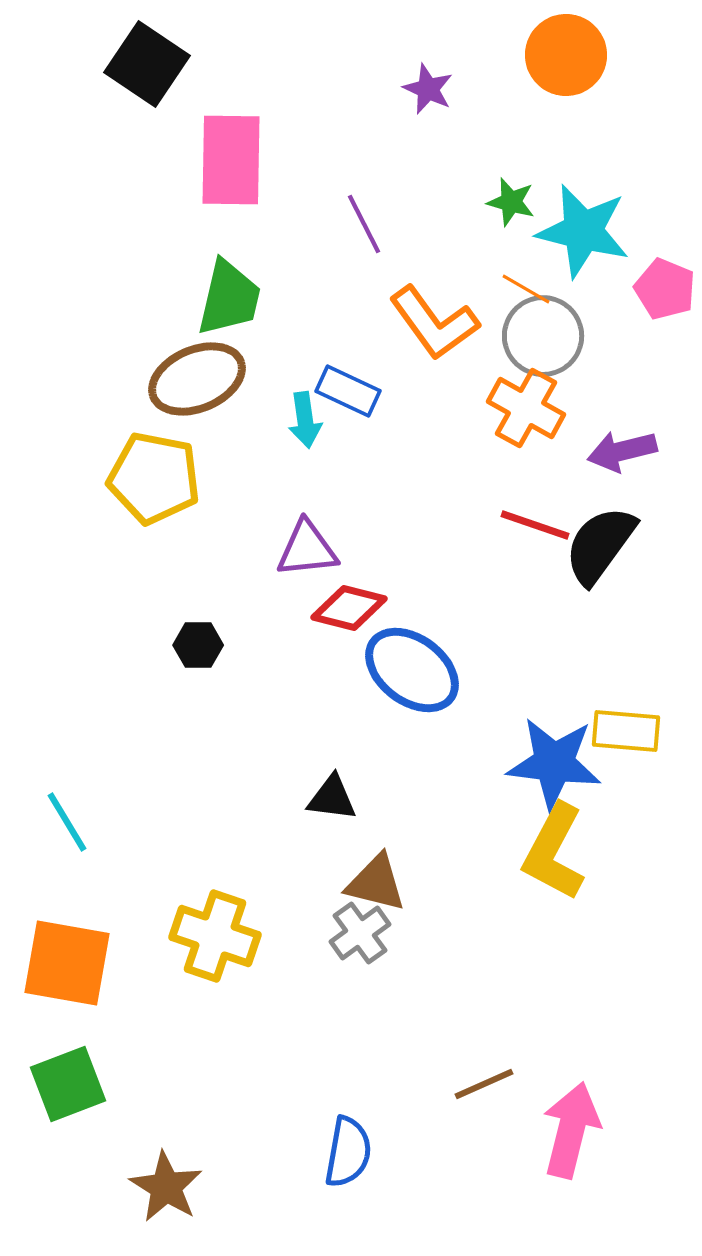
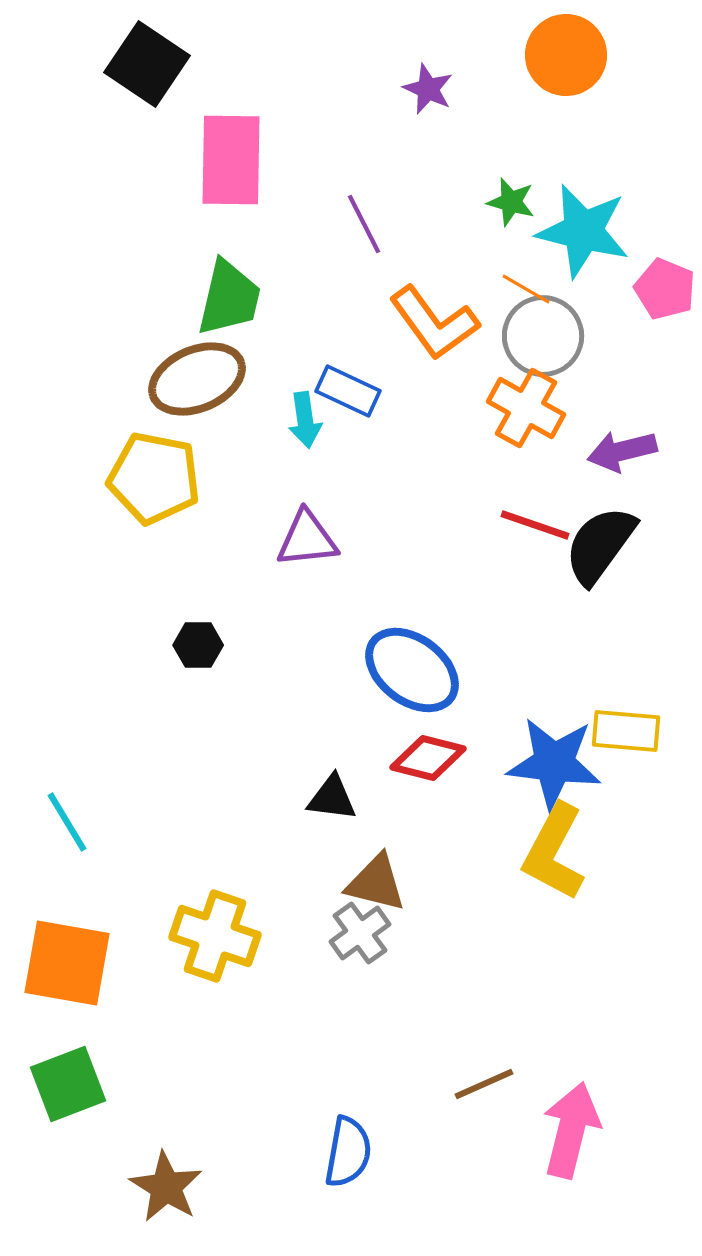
purple triangle: moved 10 px up
red diamond: moved 79 px right, 150 px down
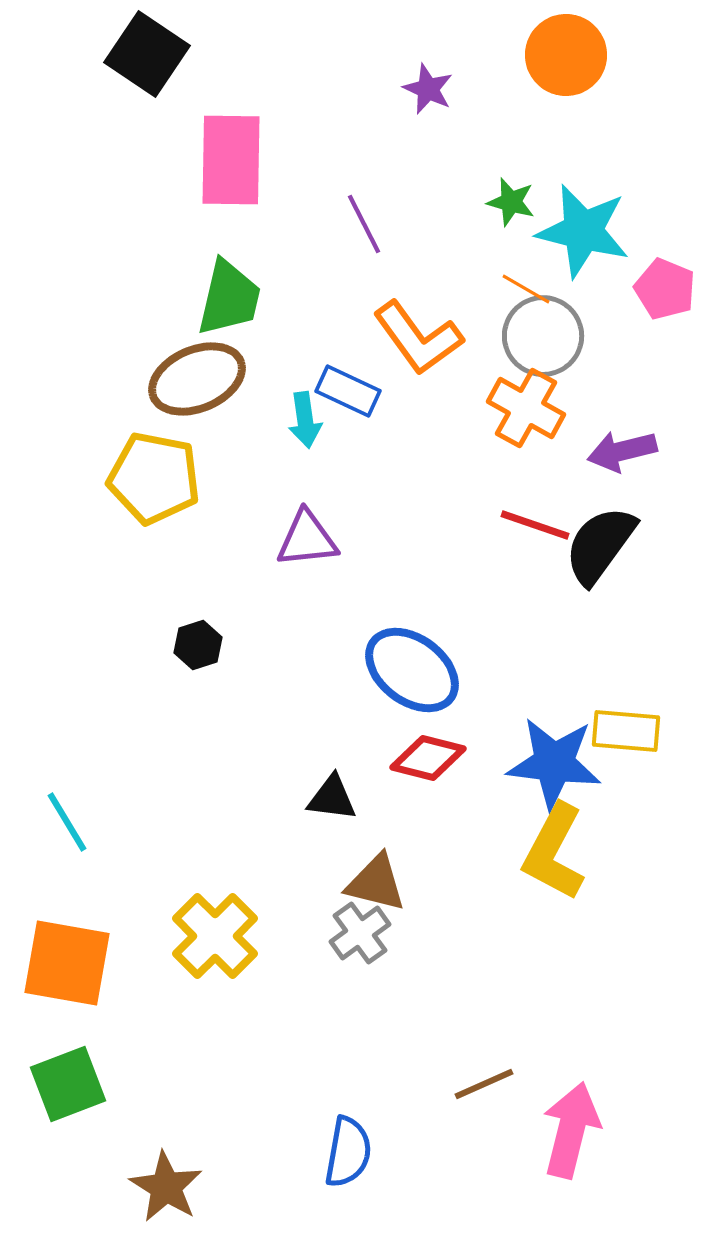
black square: moved 10 px up
orange L-shape: moved 16 px left, 15 px down
black hexagon: rotated 18 degrees counterclockwise
yellow cross: rotated 26 degrees clockwise
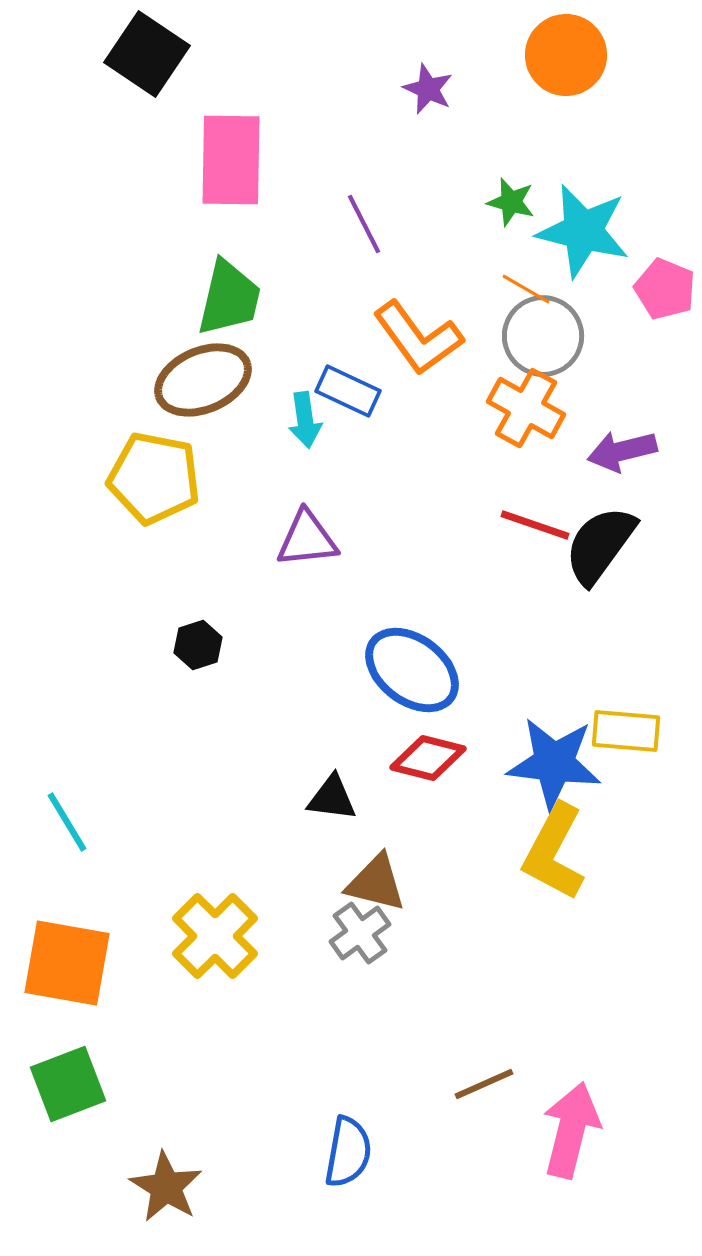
brown ellipse: moved 6 px right, 1 px down
